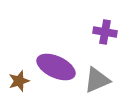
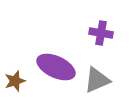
purple cross: moved 4 px left, 1 px down
brown star: moved 4 px left
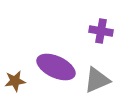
purple cross: moved 2 px up
brown star: rotated 10 degrees clockwise
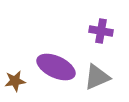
gray triangle: moved 3 px up
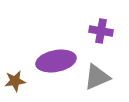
purple ellipse: moved 6 px up; rotated 36 degrees counterclockwise
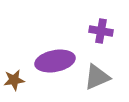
purple ellipse: moved 1 px left
brown star: moved 1 px left, 1 px up
